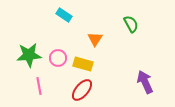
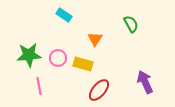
red ellipse: moved 17 px right
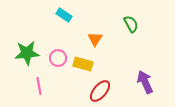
green star: moved 2 px left, 2 px up
red ellipse: moved 1 px right, 1 px down
